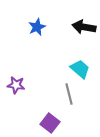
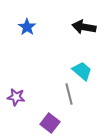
blue star: moved 10 px left; rotated 12 degrees counterclockwise
cyan trapezoid: moved 2 px right, 2 px down
purple star: moved 12 px down
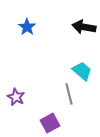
purple star: rotated 18 degrees clockwise
purple square: rotated 24 degrees clockwise
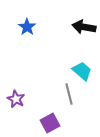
purple star: moved 2 px down
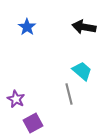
purple square: moved 17 px left
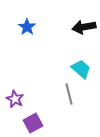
black arrow: rotated 20 degrees counterclockwise
cyan trapezoid: moved 1 px left, 2 px up
purple star: moved 1 px left
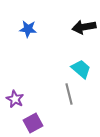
blue star: moved 1 px right, 2 px down; rotated 30 degrees counterclockwise
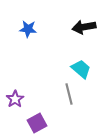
purple star: rotated 12 degrees clockwise
purple square: moved 4 px right
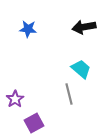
purple square: moved 3 px left
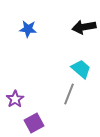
gray line: rotated 35 degrees clockwise
